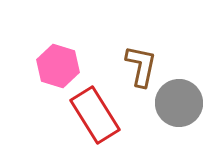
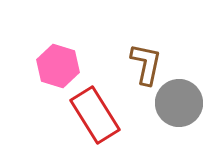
brown L-shape: moved 5 px right, 2 px up
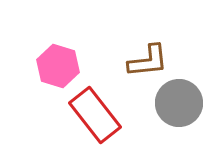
brown L-shape: moved 2 px right, 3 px up; rotated 72 degrees clockwise
red rectangle: rotated 6 degrees counterclockwise
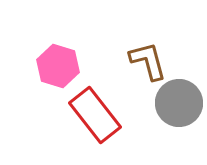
brown L-shape: rotated 99 degrees counterclockwise
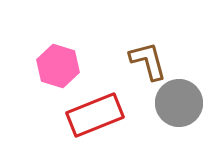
red rectangle: rotated 74 degrees counterclockwise
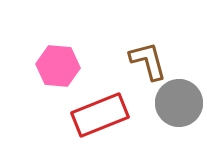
pink hexagon: rotated 12 degrees counterclockwise
red rectangle: moved 5 px right
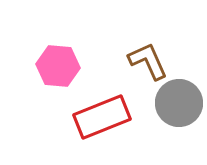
brown L-shape: rotated 9 degrees counterclockwise
red rectangle: moved 2 px right, 2 px down
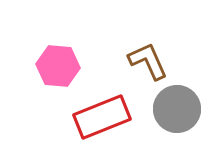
gray circle: moved 2 px left, 6 px down
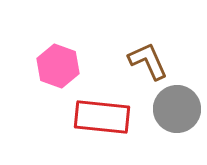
pink hexagon: rotated 15 degrees clockwise
red rectangle: rotated 28 degrees clockwise
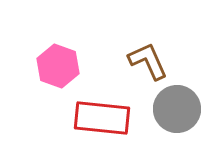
red rectangle: moved 1 px down
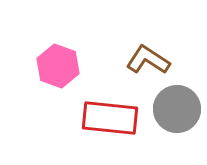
brown L-shape: moved 1 px up; rotated 33 degrees counterclockwise
red rectangle: moved 8 px right
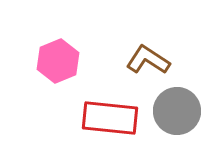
pink hexagon: moved 5 px up; rotated 18 degrees clockwise
gray circle: moved 2 px down
